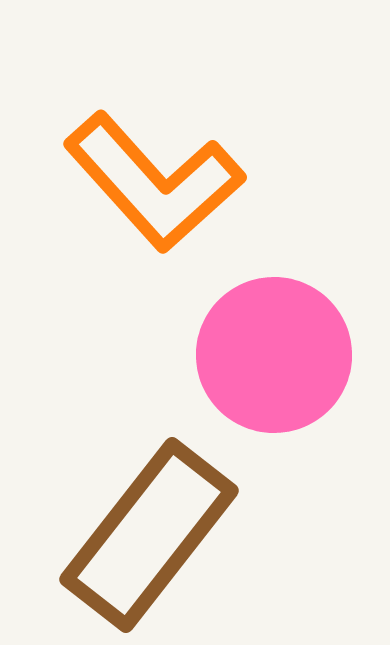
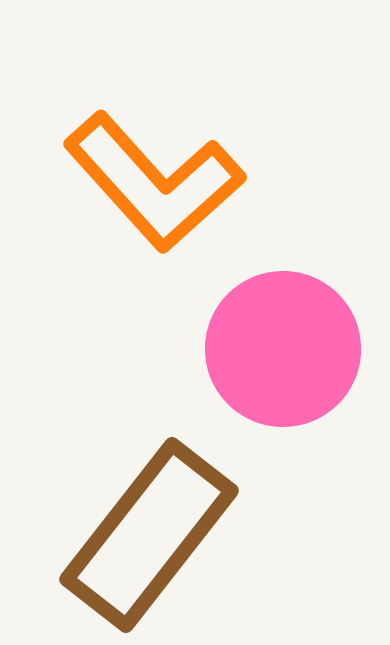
pink circle: moved 9 px right, 6 px up
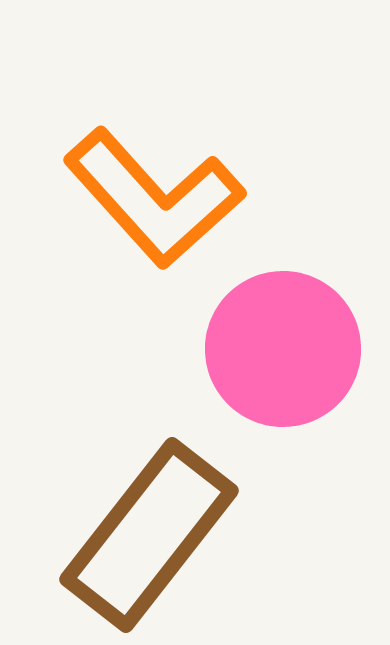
orange L-shape: moved 16 px down
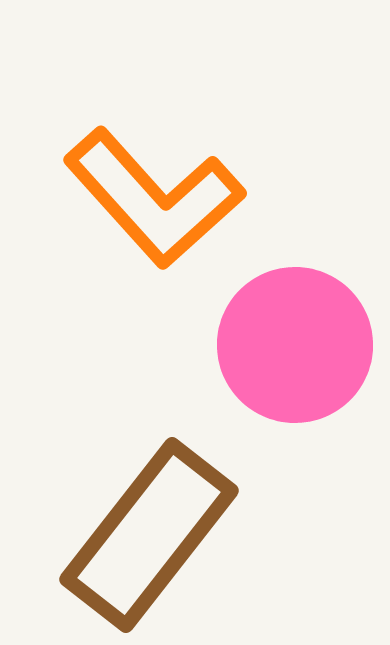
pink circle: moved 12 px right, 4 px up
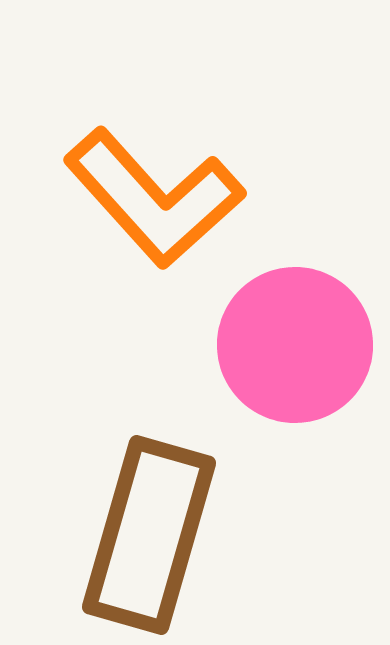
brown rectangle: rotated 22 degrees counterclockwise
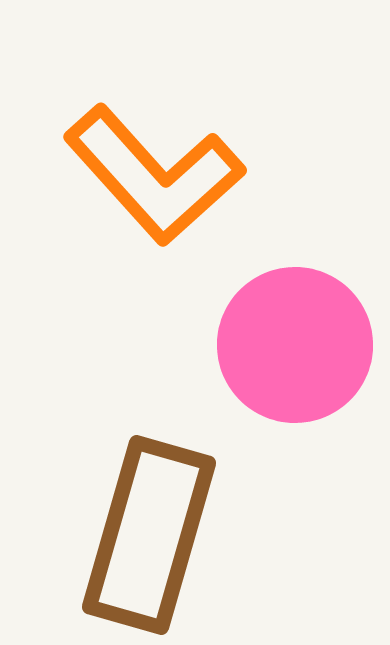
orange L-shape: moved 23 px up
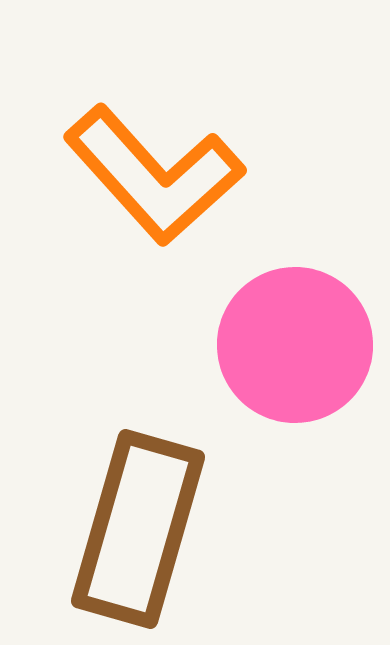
brown rectangle: moved 11 px left, 6 px up
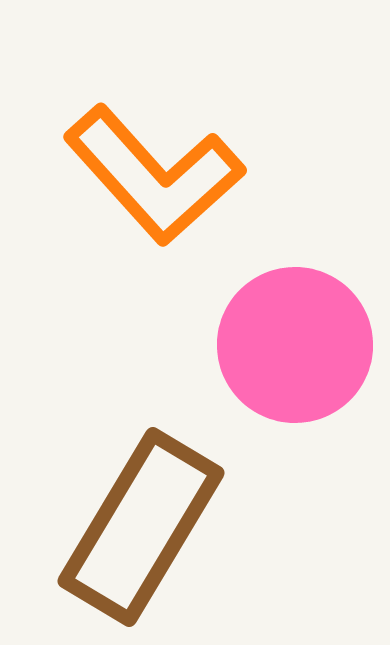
brown rectangle: moved 3 px right, 2 px up; rotated 15 degrees clockwise
